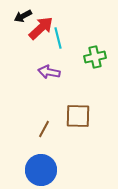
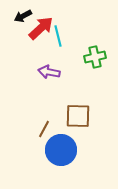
cyan line: moved 2 px up
blue circle: moved 20 px right, 20 px up
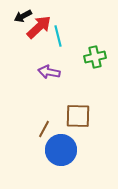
red arrow: moved 2 px left, 1 px up
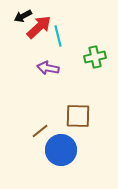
purple arrow: moved 1 px left, 4 px up
brown line: moved 4 px left, 2 px down; rotated 24 degrees clockwise
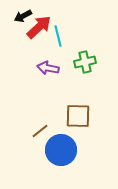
green cross: moved 10 px left, 5 px down
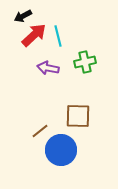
red arrow: moved 5 px left, 8 px down
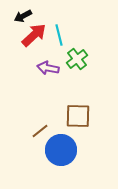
cyan line: moved 1 px right, 1 px up
green cross: moved 8 px left, 3 px up; rotated 25 degrees counterclockwise
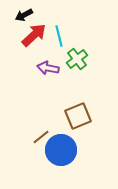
black arrow: moved 1 px right, 1 px up
cyan line: moved 1 px down
brown square: rotated 24 degrees counterclockwise
brown line: moved 1 px right, 6 px down
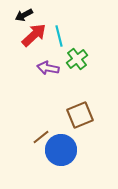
brown square: moved 2 px right, 1 px up
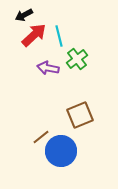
blue circle: moved 1 px down
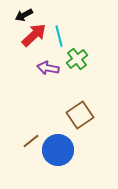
brown square: rotated 12 degrees counterclockwise
brown line: moved 10 px left, 4 px down
blue circle: moved 3 px left, 1 px up
